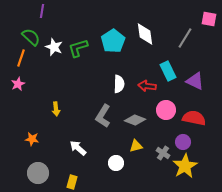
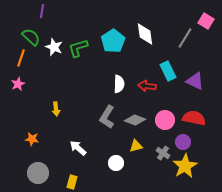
pink square: moved 3 px left, 2 px down; rotated 21 degrees clockwise
pink circle: moved 1 px left, 10 px down
gray L-shape: moved 4 px right, 1 px down
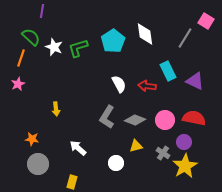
white semicircle: rotated 30 degrees counterclockwise
purple circle: moved 1 px right
gray circle: moved 9 px up
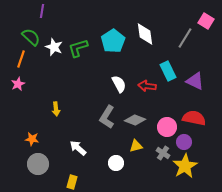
orange line: moved 1 px down
pink circle: moved 2 px right, 7 px down
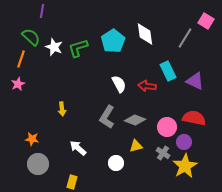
yellow arrow: moved 6 px right
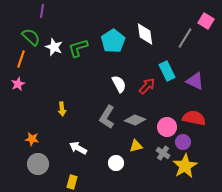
cyan rectangle: moved 1 px left
red arrow: rotated 126 degrees clockwise
purple circle: moved 1 px left
white arrow: rotated 12 degrees counterclockwise
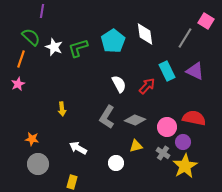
purple triangle: moved 10 px up
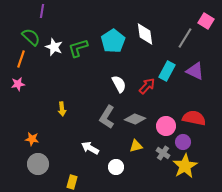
cyan rectangle: rotated 54 degrees clockwise
pink star: rotated 16 degrees clockwise
gray diamond: moved 1 px up
pink circle: moved 1 px left, 1 px up
white arrow: moved 12 px right
white circle: moved 4 px down
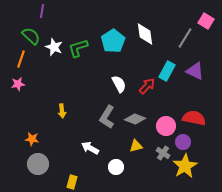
green semicircle: moved 1 px up
yellow arrow: moved 2 px down
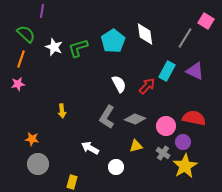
green semicircle: moved 5 px left, 2 px up
